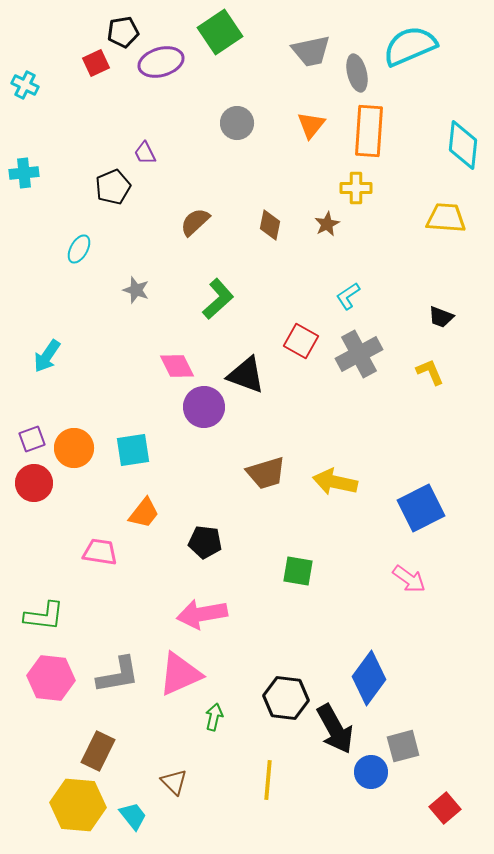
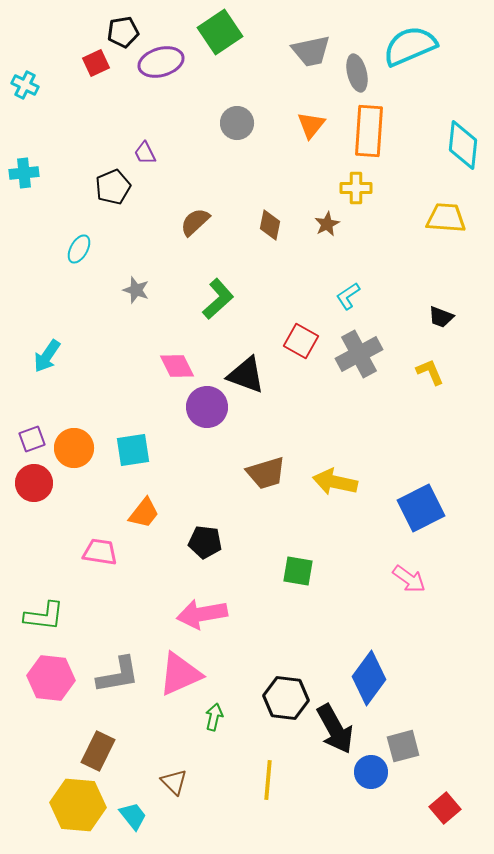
purple circle at (204, 407): moved 3 px right
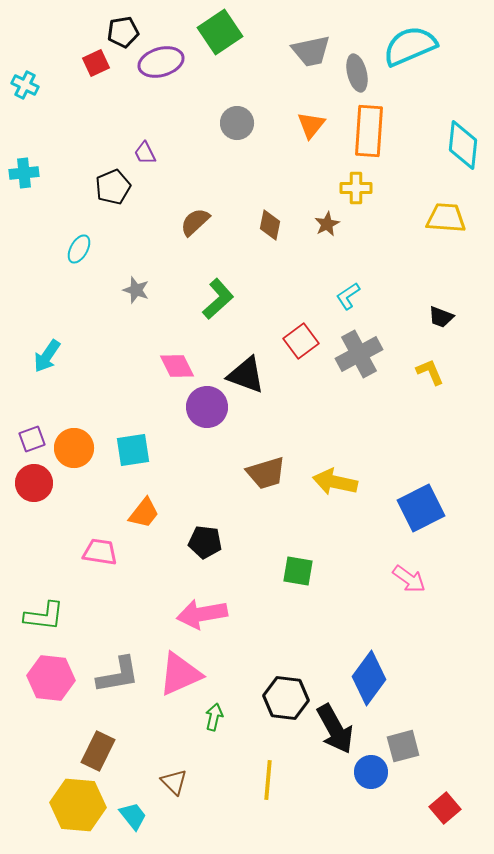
red square at (301, 341): rotated 24 degrees clockwise
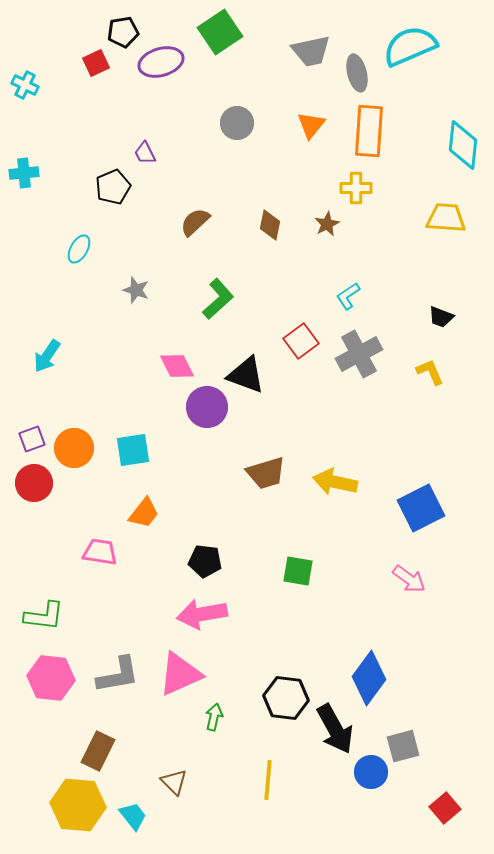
black pentagon at (205, 542): moved 19 px down
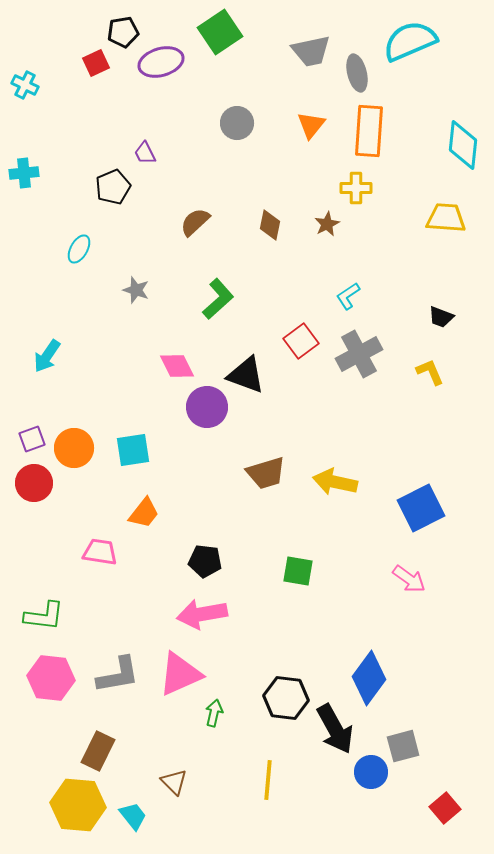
cyan semicircle at (410, 46): moved 5 px up
green arrow at (214, 717): moved 4 px up
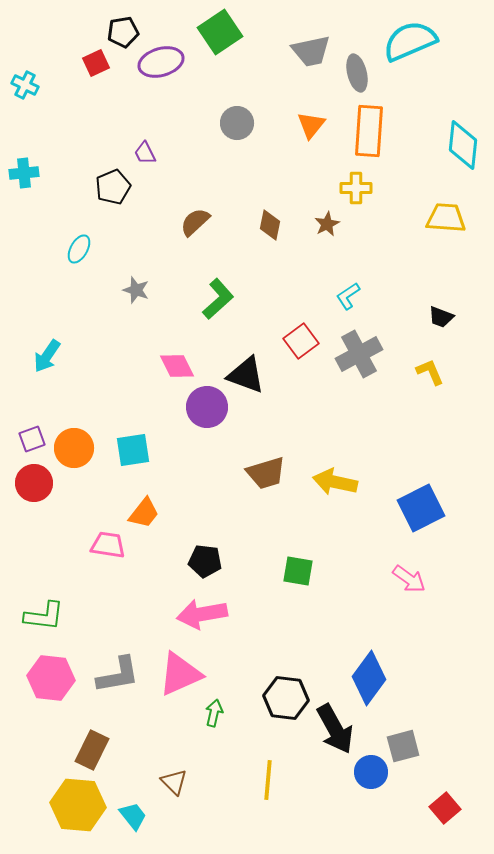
pink trapezoid at (100, 552): moved 8 px right, 7 px up
brown rectangle at (98, 751): moved 6 px left, 1 px up
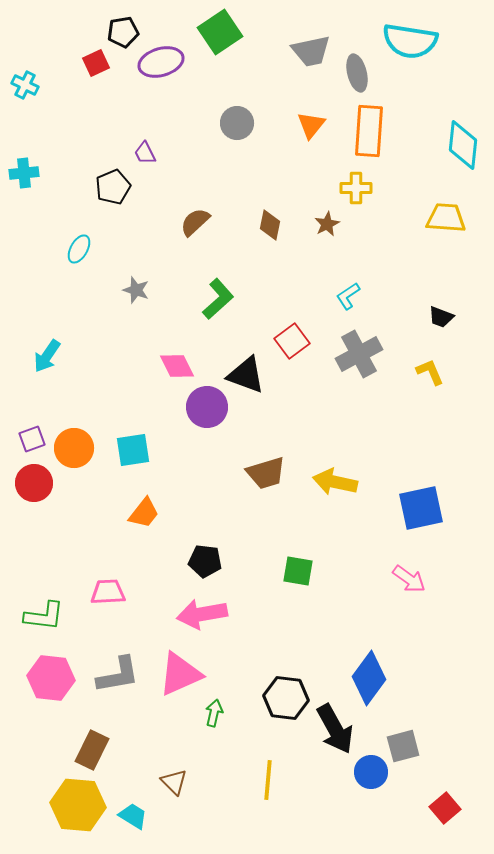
cyan semicircle at (410, 41): rotated 148 degrees counterclockwise
red square at (301, 341): moved 9 px left
blue square at (421, 508): rotated 15 degrees clockwise
pink trapezoid at (108, 545): moved 47 px down; rotated 12 degrees counterclockwise
cyan trapezoid at (133, 816): rotated 20 degrees counterclockwise
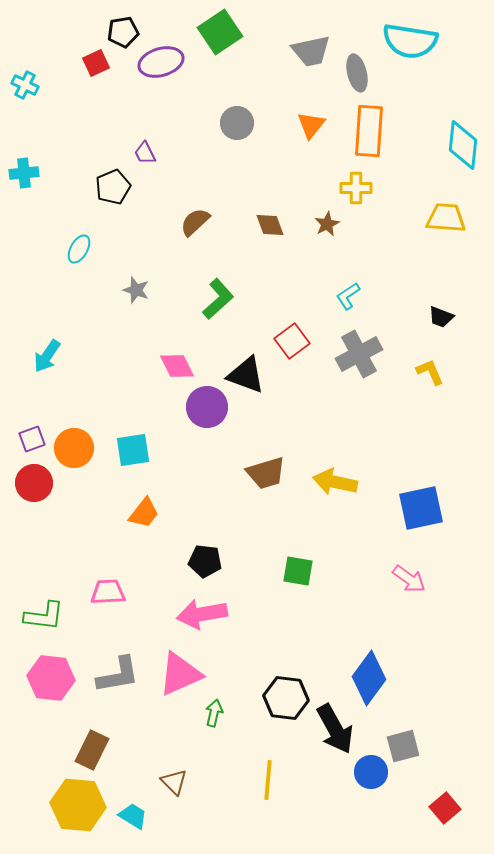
brown diamond at (270, 225): rotated 32 degrees counterclockwise
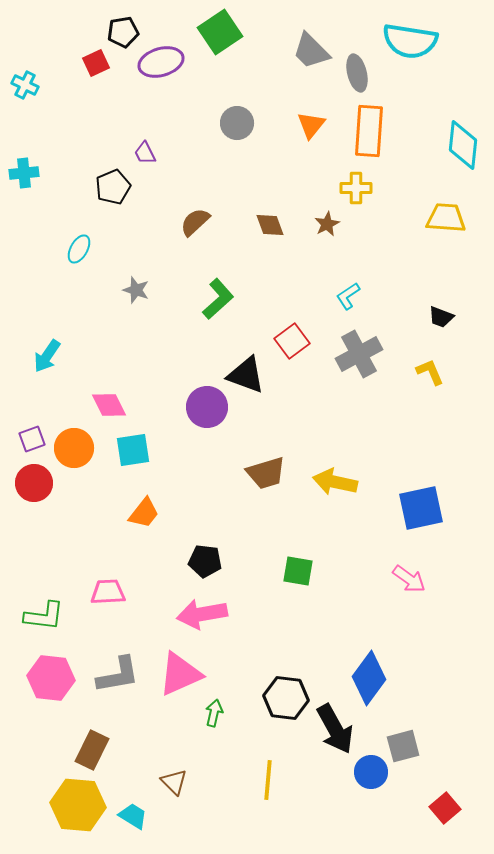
gray trapezoid at (311, 51): rotated 57 degrees clockwise
pink diamond at (177, 366): moved 68 px left, 39 px down
